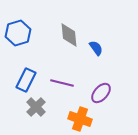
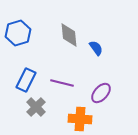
orange cross: rotated 15 degrees counterclockwise
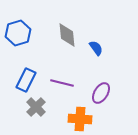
gray diamond: moved 2 px left
purple ellipse: rotated 10 degrees counterclockwise
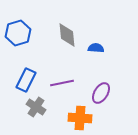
blue semicircle: rotated 49 degrees counterclockwise
purple line: rotated 25 degrees counterclockwise
gray cross: rotated 12 degrees counterclockwise
orange cross: moved 1 px up
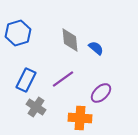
gray diamond: moved 3 px right, 5 px down
blue semicircle: rotated 35 degrees clockwise
purple line: moved 1 px right, 4 px up; rotated 25 degrees counterclockwise
purple ellipse: rotated 15 degrees clockwise
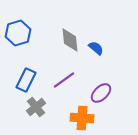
purple line: moved 1 px right, 1 px down
gray cross: rotated 18 degrees clockwise
orange cross: moved 2 px right
